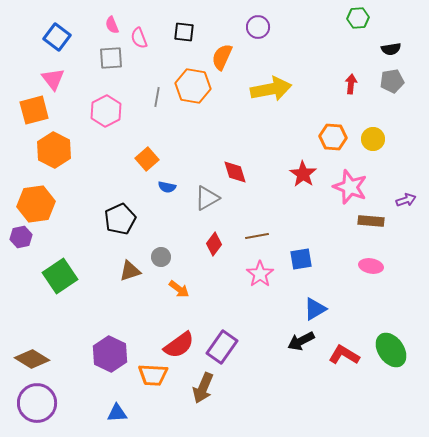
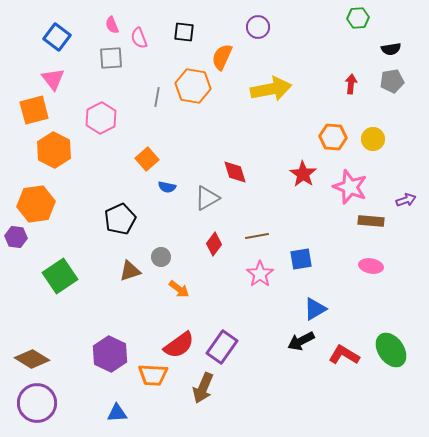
pink hexagon at (106, 111): moved 5 px left, 7 px down
purple hexagon at (21, 237): moved 5 px left; rotated 20 degrees clockwise
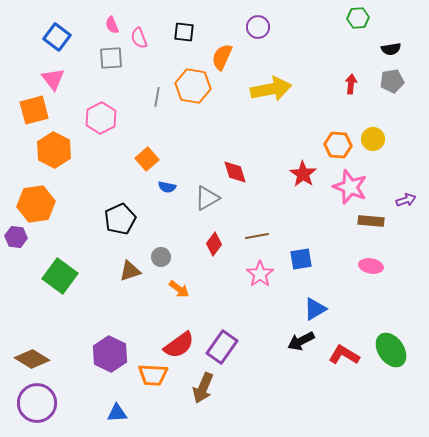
orange hexagon at (333, 137): moved 5 px right, 8 px down
green square at (60, 276): rotated 20 degrees counterclockwise
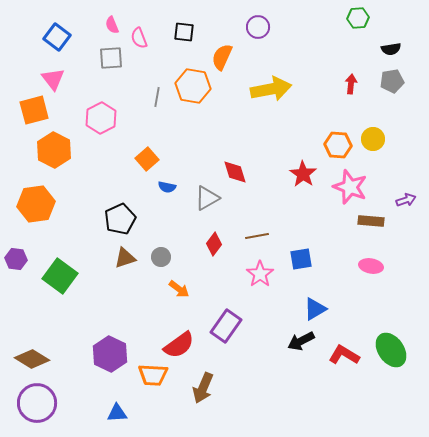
purple hexagon at (16, 237): moved 22 px down
brown triangle at (130, 271): moved 5 px left, 13 px up
purple rectangle at (222, 347): moved 4 px right, 21 px up
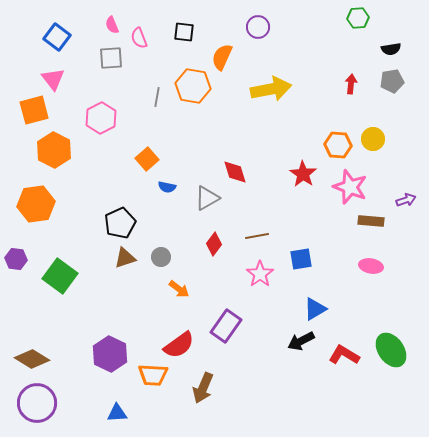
black pentagon at (120, 219): moved 4 px down
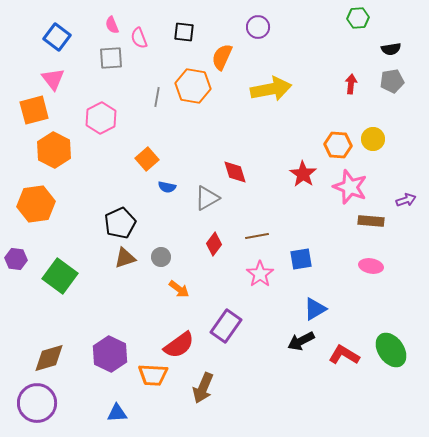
brown diamond at (32, 359): moved 17 px right, 1 px up; rotated 48 degrees counterclockwise
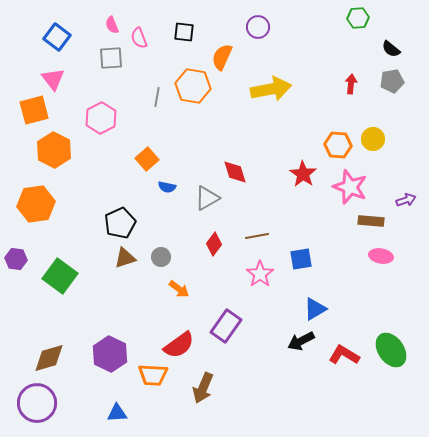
black semicircle at (391, 49): rotated 48 degrees clockwise
pink ellipse at (371, 266): moved 10 px right, 10 px up
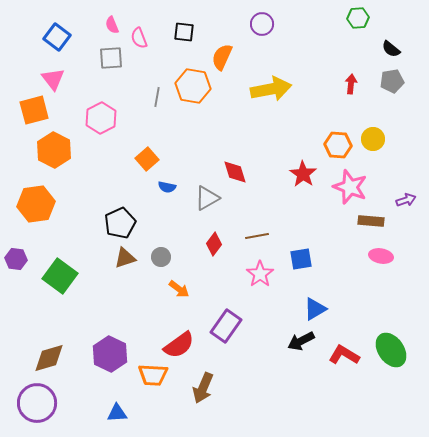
purple circle at (258, 27): moved 4 px right, 3 px up
